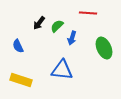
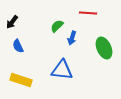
black arrow: moved 27 px left, 1 px up
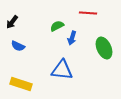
green semicircle: rotated 16 degrees clockwise
blue semicircle: rotated 40 degrees counterclockwise
yellow rectangle: moved 4 px down
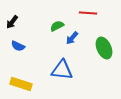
blue arrow: rotated 24 degrees clockwise
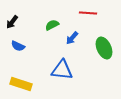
green semicircle: moved 5 px left, 1 px up
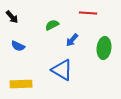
black arrow: moved 5 px up; rotated 80 degrees counterclockwise
blue arrow: moved 2 px down
green ellipse: rotated 30 degrees clockwise
blue triangle: rotated 25 degrees clockwise
yellow rectangle: rotated 20 degrees counterclockwise
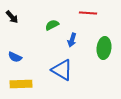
blue arrow: rotated 24 degrees counterclockwise
blue semicircle: moved 3 px left, 11 px down
